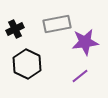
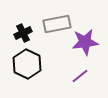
black cross: moved 8 px right, 4 px down
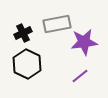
purple star: moved 1 px left
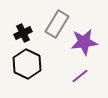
gray rectangle: rotated 48 degrees counterclockwise
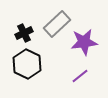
gray rectangle: rotated 16 degrees clockwise
black cross: moved 1 px right
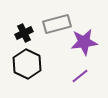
gray rectangle: rotated 28 degrees clockwise
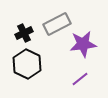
gray rectangle: rotated 12 degrees counterclockwise
purple star: moved 1 px left, 2 px down
purple line: moved 3 px down
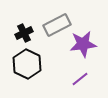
gray rectangle: moved 1 px down
